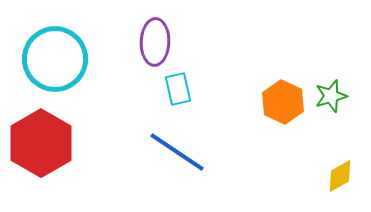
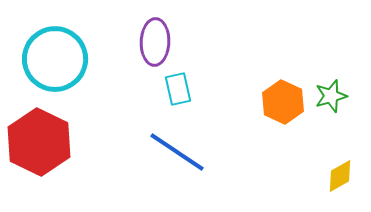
red hexagon: moved 2 px left, 1 px up; rotated 4 degrees counterclockwise
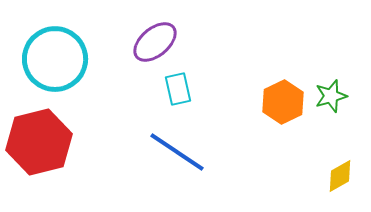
purple ellipse: rotated 48 degrees clockwise
orange hexagon: rotated 9 degrees clockwise
red hexagon: rotated 20 degrees clockwise
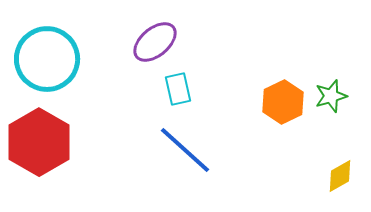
cyan circle: moved 8 px left
red hexagon: rotated 16 degrees counterclockwise
blue line: moved 8 px right, 2 px up; rotated 8 degrees clockwise
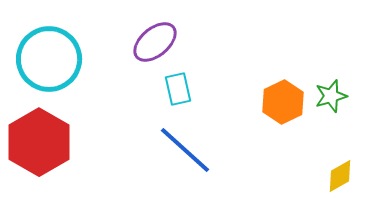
cyan circle: moved 2 px right
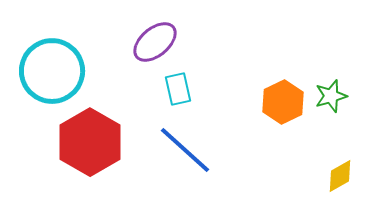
cyan circle: moved 3 px right, 12 px down
red hexagon: moved 51 px right
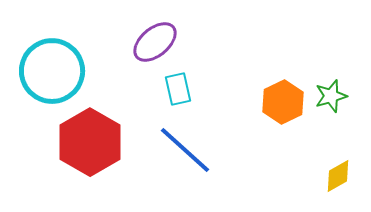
yellow diamond: moved 2 px left
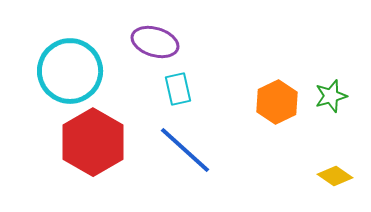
purple ellipse: rotated 57 degrees clockwise
cyan circle: moved 18 px right
orange hexagon: moved 6 px left
red hexagon: moved 3 px right
yellow diamond: moved 3 px left; rotated 64 degrees clockwise
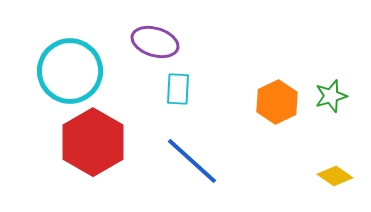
cyan rectangle: rotated 16 degrees clockwise
blue line: moved 7 px right, 11 px down
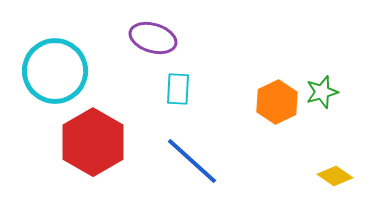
purple ellipse: moved 2 px left, 4 px up
cyan circle: moved 15 px left
green star: moved 9 px left, 4 px up
